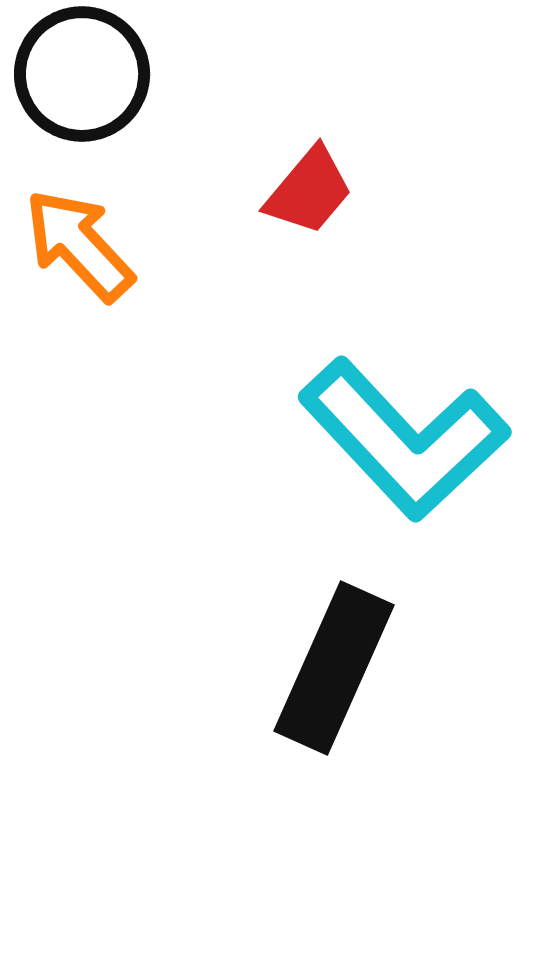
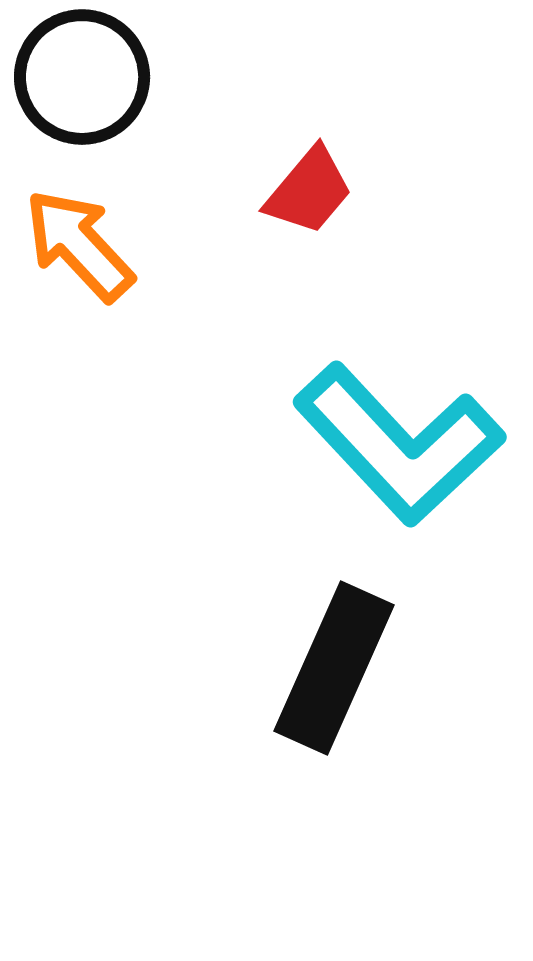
black circle: moved 3 px down
cyan L-shape: moved 5 px left, 5 px down
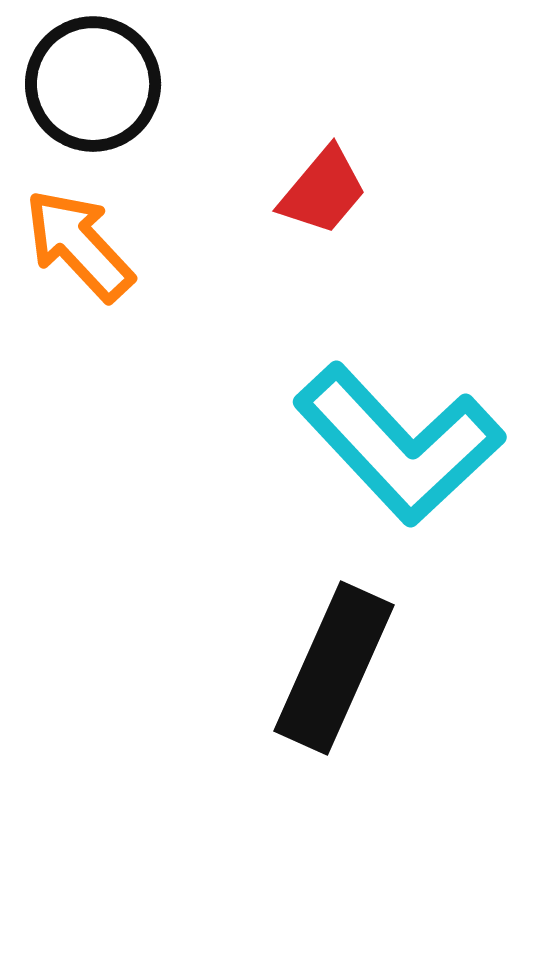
black circle: moved 11 px right, 7 px down
red trapezoid: moved 14 px right
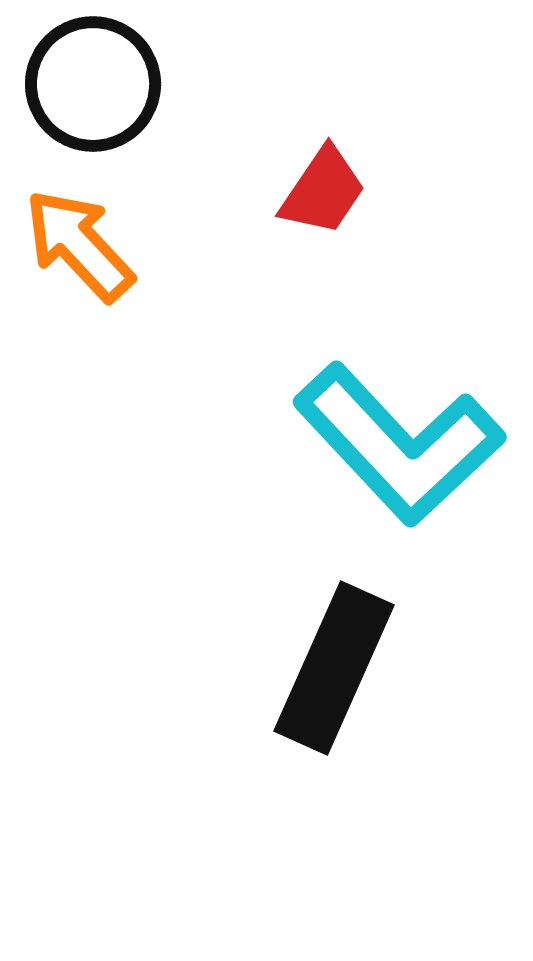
red trapezoid: rotated 6 degrees counterclockwise
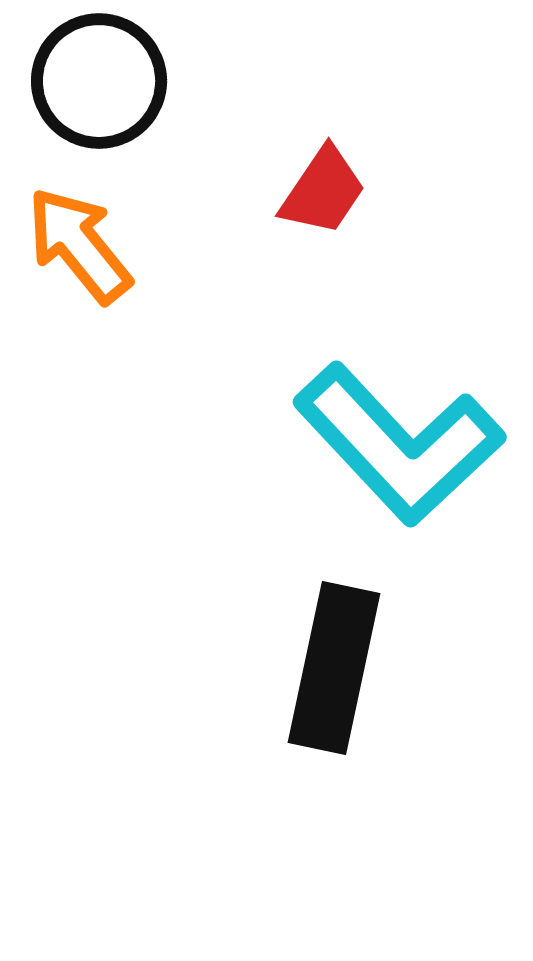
black circle: moved 6 px right, 3 px up
orange arrow: rotated 4 degrees clockwise
black rectangle: rotated 12 degrees counterclockwise
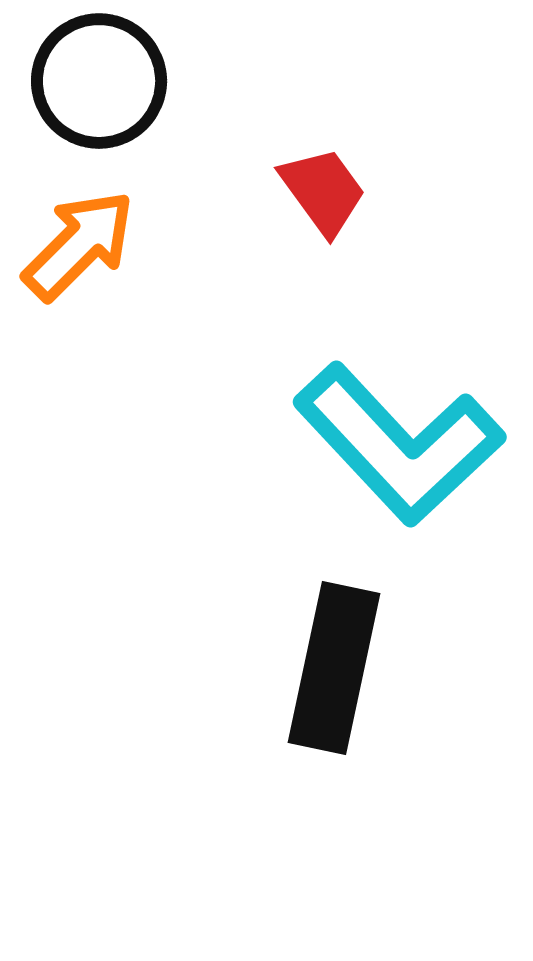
red trapezoid: rotated 70 degrees counterclockwise
orange arrow: rotated 84 degrees clockwise
